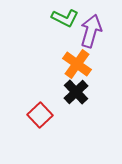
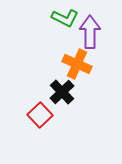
purple arrow: moved 1 px left, 1 px down; rotated 16 degrees counterclockwise
orange cross: rotated 12 degrees counterclockwise
black cross: moved 14 px left
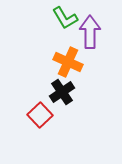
green L-shape: rotated 32 degrees clockwise
orange cross: moved 9 px left, 2 px up
black cross: rotated 10 degrees clockwise
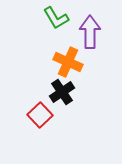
green L-shape: moved 9 px left
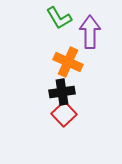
green L-shape: moved 3 px right
black cross: rotated 25 degrees clockwise
red square: moved 24 px right, 1 px up
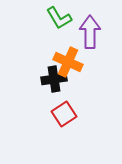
black cross: moved 8 px left, 13 px up
red square: rotated 10 degrees clockwise
